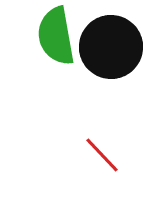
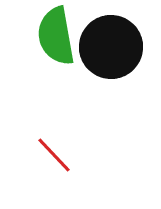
red line: moved 48 px left
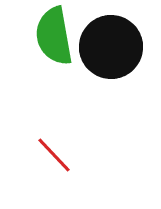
green semicircle: moved 2 px left
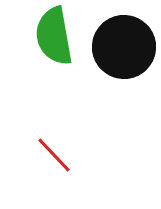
black circle: moved 13 px right
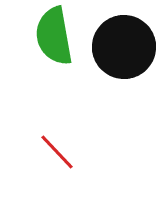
red line: moved 3 px right, 3 px up
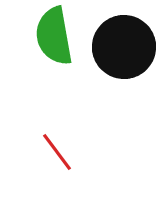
red line: rotated 6 degrees clockwise
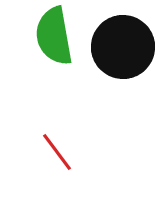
black circle: moved 1 px left
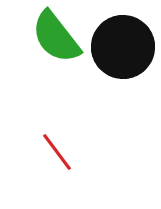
green semicircle: moved 2 px right, 1 px down; rotated 28 degrees counterclockwise
